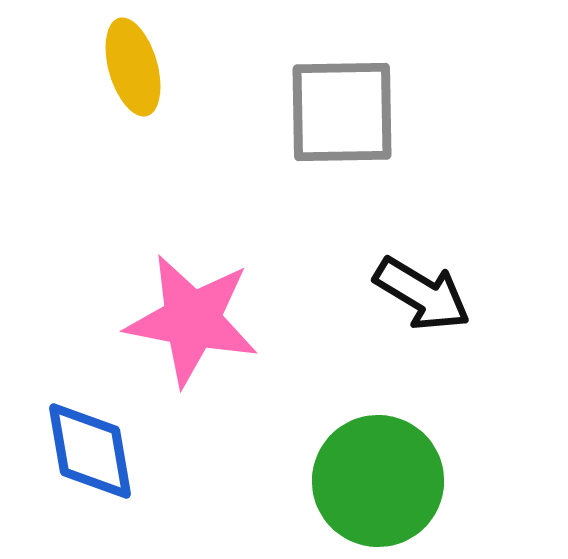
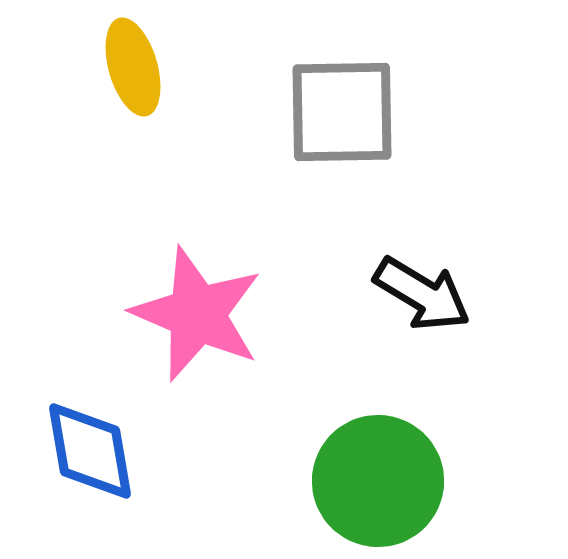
pink star: moved 5 px right, 6 px up; rotated 12 degrees clockwise
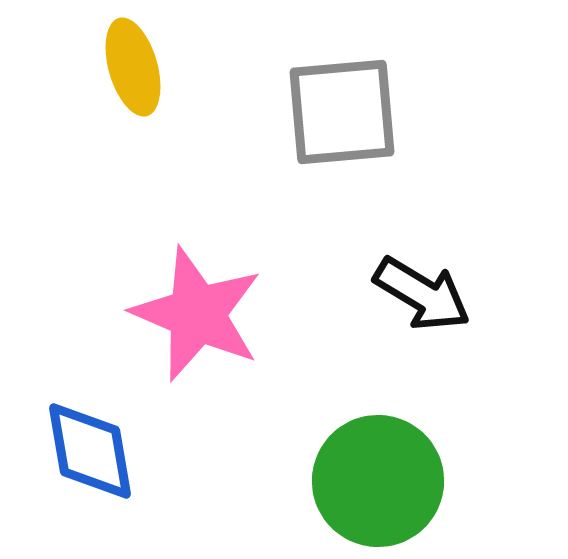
gray square: rotated 4 degrees counterclockwise
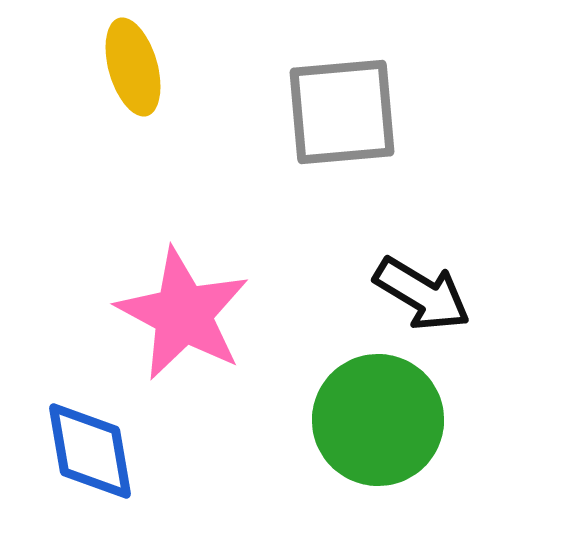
pink star: moved 14 px left; rotated 5 degrees clockwise
green circle: moved 61 px up
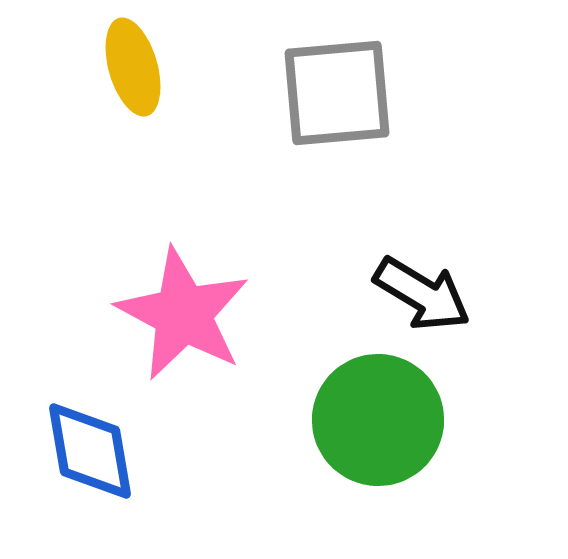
gray square: moved 5 px left, 19 px up
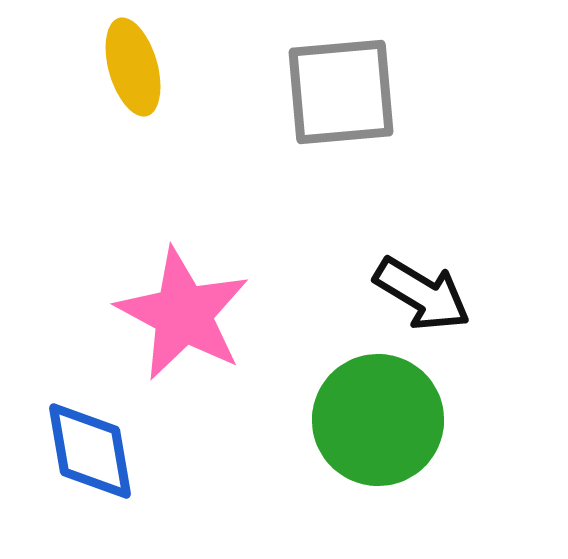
gray square: moved 4 px right, 1 px up
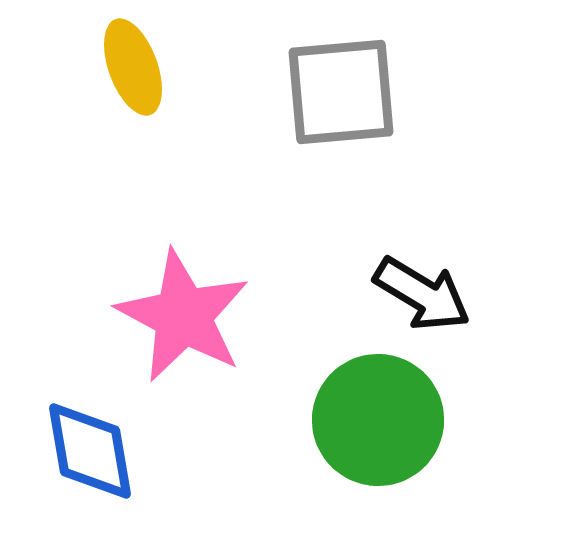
yellow ellipse: rotated 4 degrees counterclockwise
pink star: moved 2 px down
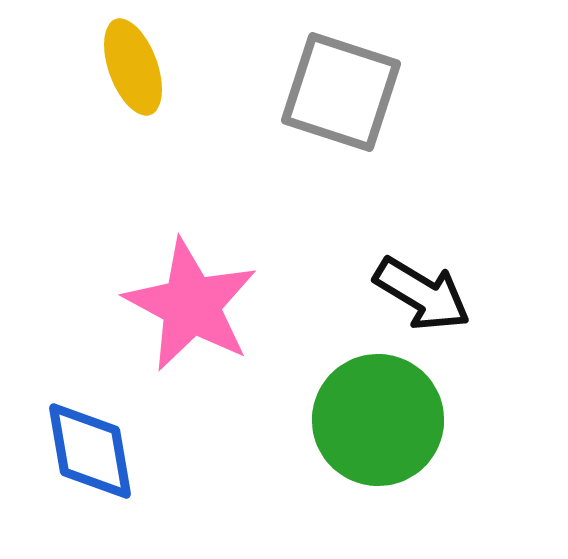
gray square: rotated 23 degrees clockwise
pink star: moved 8 px right, 11 px up
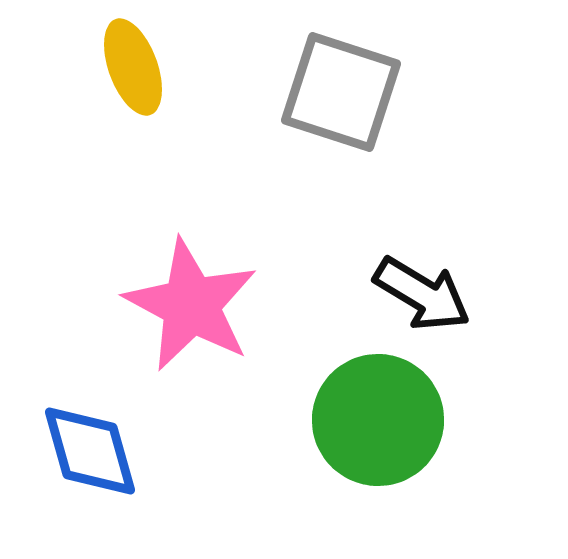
blue diamond: rotated 6 degrees counterclockwise
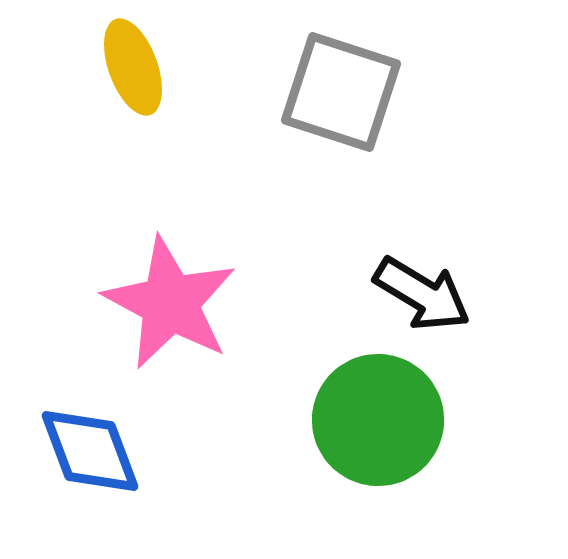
pink star: moved 21 px left, 2 px up
blue diamond: rotated 5 degrees counterclockwise
